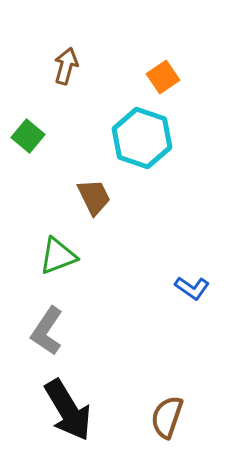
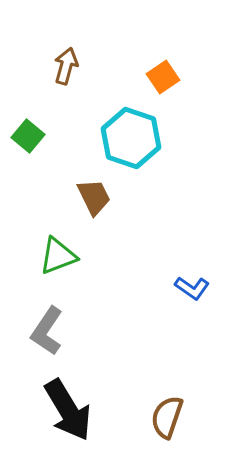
cyan hexagon: moved 11 px left
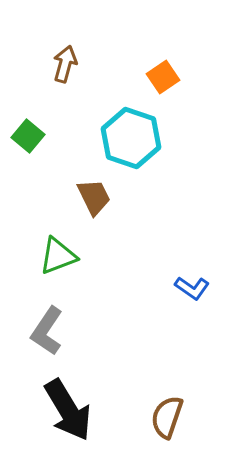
brown arrow: moved 1 px left, 2 px up
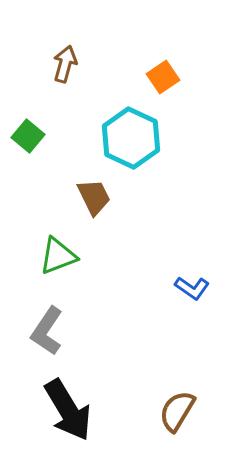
cyan hexagon: rotated 6 degrees clockwise
brown semicircle: moved 10 px right, 6 px up; rotated 12 degrees clockwise
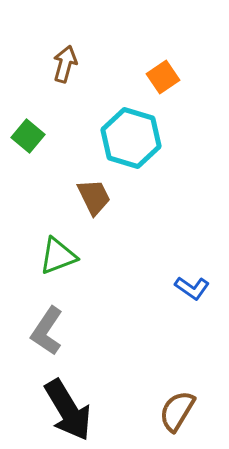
cyan hexagon: rotated 8 degrees counterclockwise
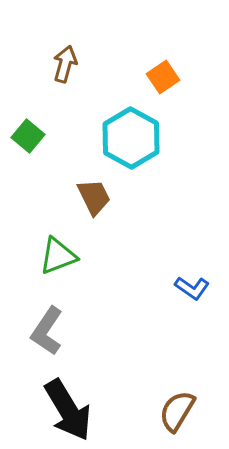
cyan hexagon: rotated 12 degrees clockwise
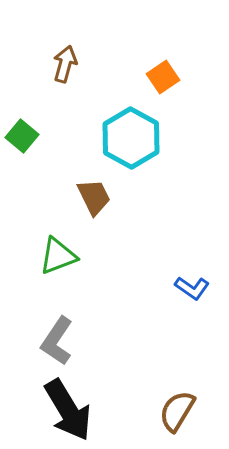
green square: moved 6 px left
gray L-shape: moved 10 px right, 10 px down
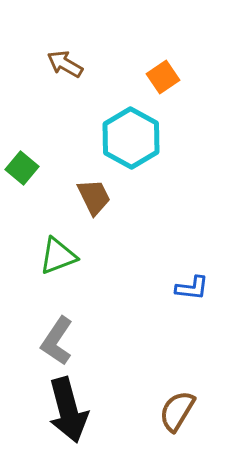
brown arrow: rotated 75 degrees counterclockwise
green square: moved 32 px down
blue L-shape: rotated 28 degrees counterclockwise
black arrow: rotated 16 degrees clockwise
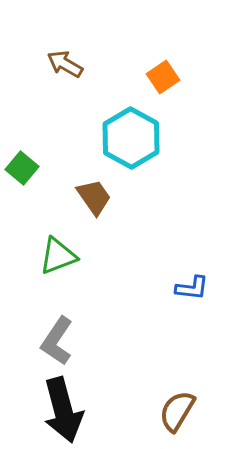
brown trapezoid: rotated 9 degrees counterclockwise
black arrow: moved 5 px left
